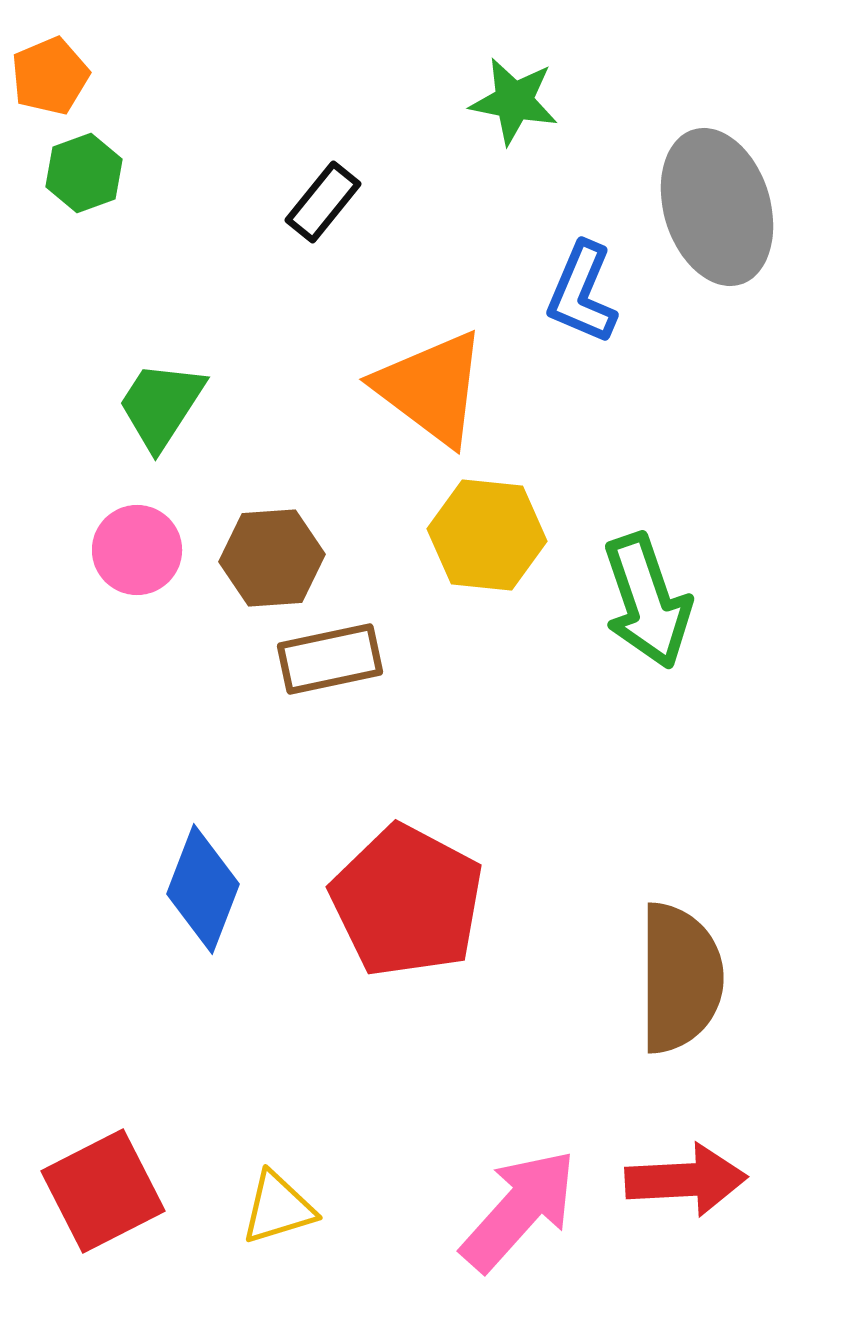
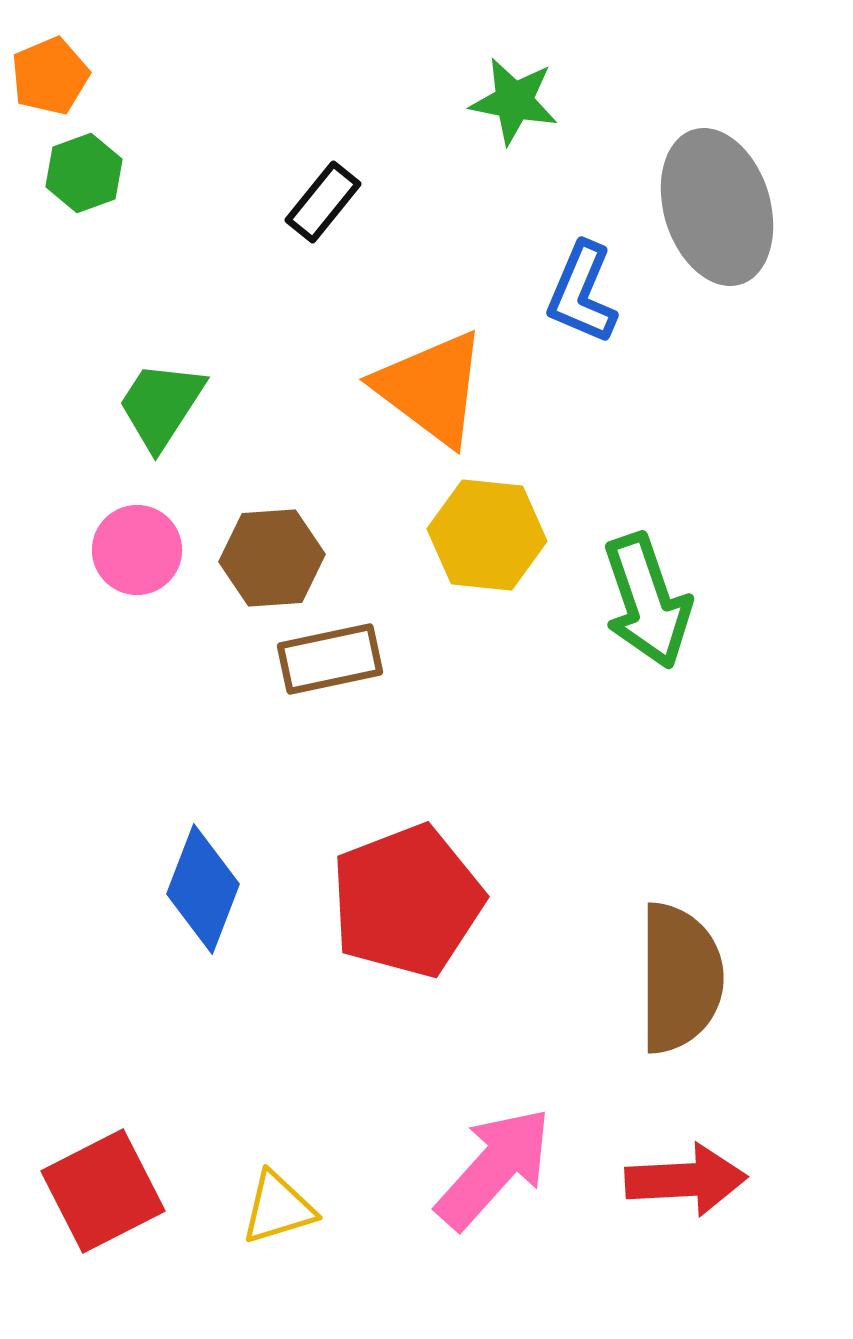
red pentagon: rotated 23 degrees clockwise
pink arrow: moved 25 px left, 42 px up
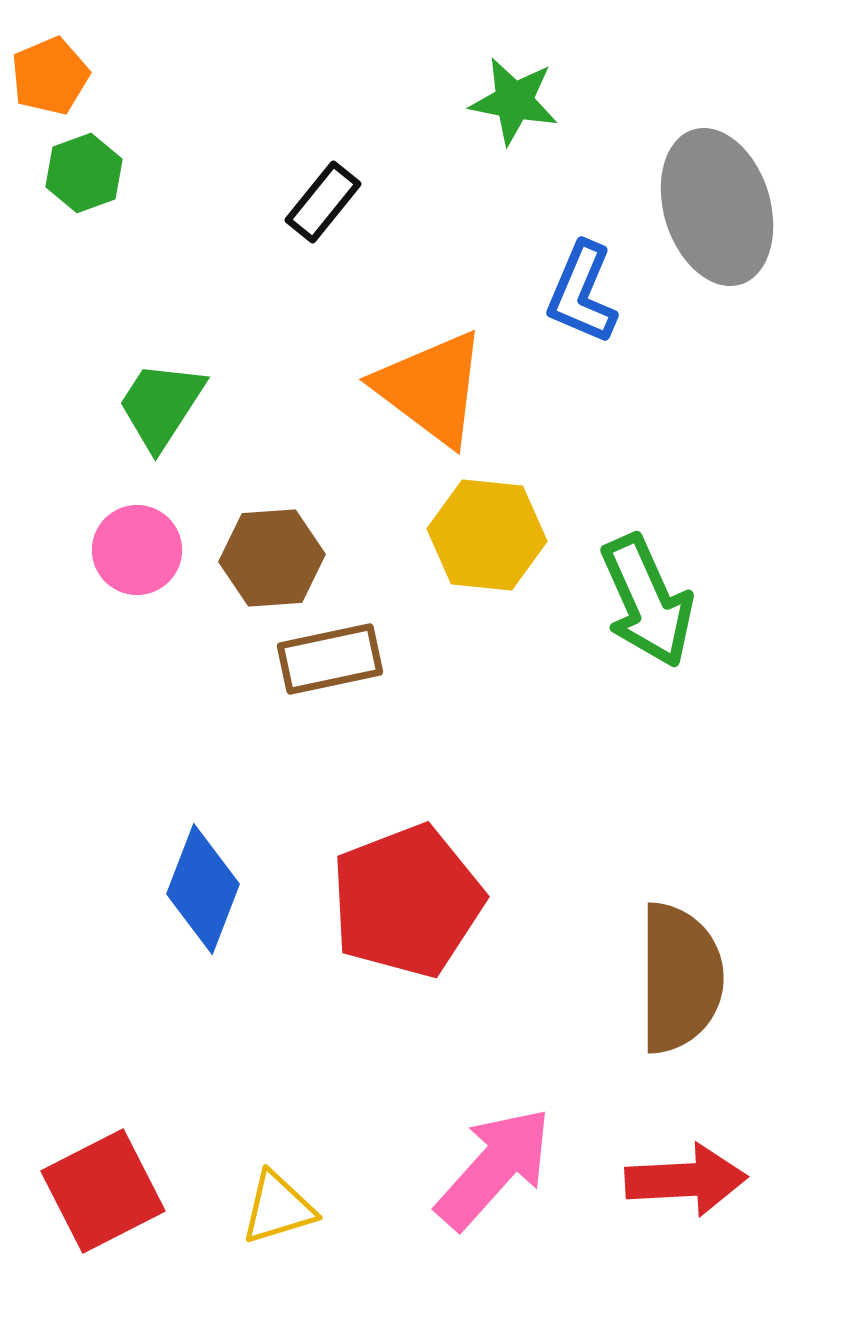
green arrow: rotated 5 degrees counterclockwise
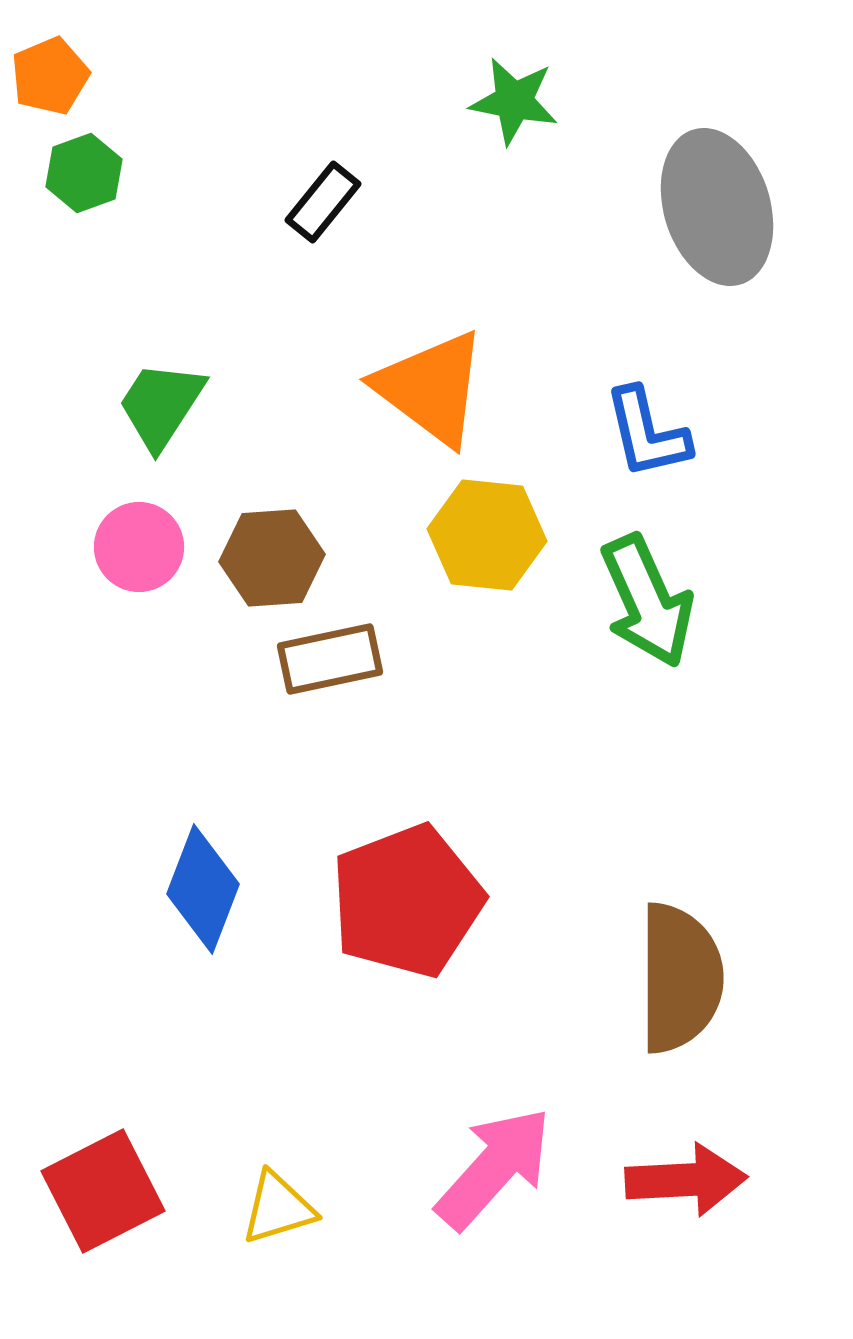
blue L-shape: moved 65 px right, 140 px down; rotated 36 degrees counterclockwise
pink circle: moved 2 px right, 3 px up
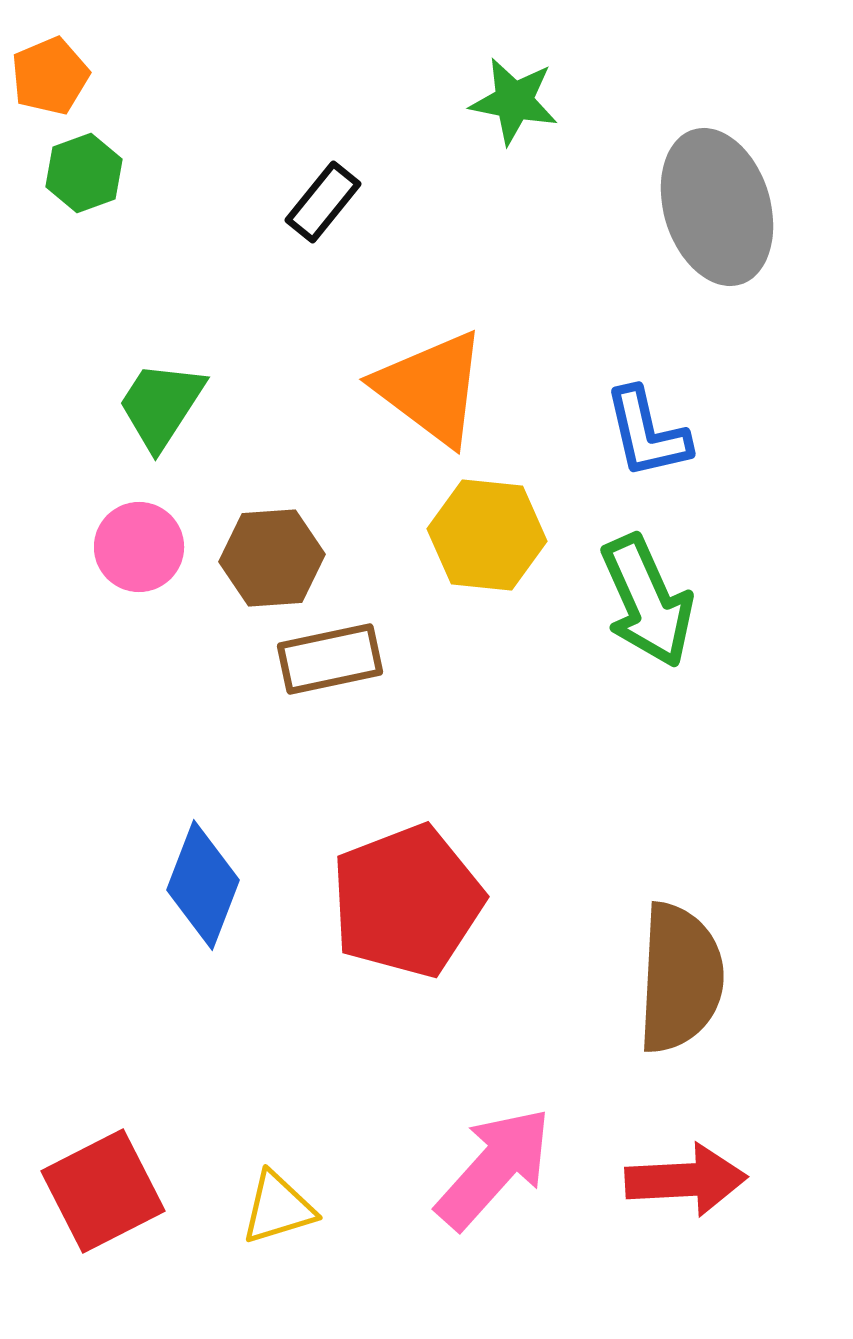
blue diamond: moved 4 px up
brown semicircle: rotated 3 degrees clockwise
